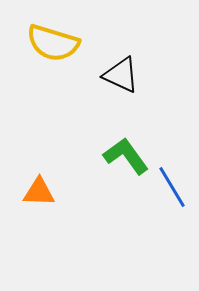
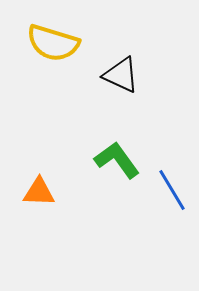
green L-shape: moved 9 px left, 4 px down
blue line: moved 3 px down
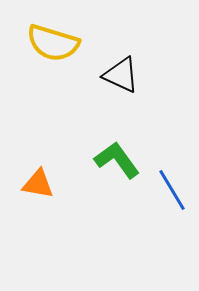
orange triangle: moved 1 px left, 8 px up; rotated 8 degrees clockwise
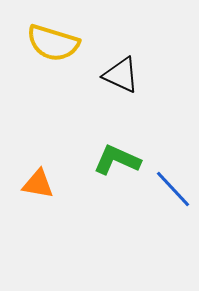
green L-shape: rotated 30 degrees counterclockwise
blue line: moved 1 px right, 1 px up; rotated 12 degrees counterclockwise
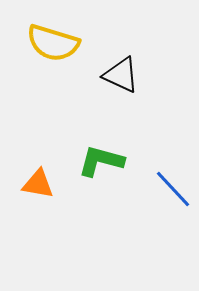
green L-shape: moved 16 px left, 1 px down; rotated 9 degrees counterclockwise
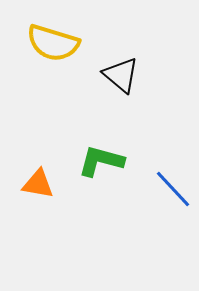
black triangle: rotated 15 degrees clockwise
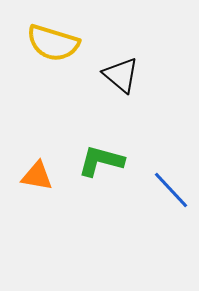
orange triangle: moved 1 px left, 8 px up
blue line: moved 2 px left, 1 px down
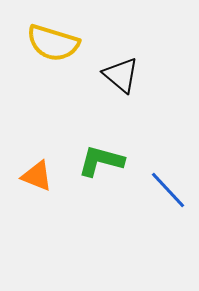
orange triangle: rotated 12 degrees clockwise
blue line: moved 3 px left
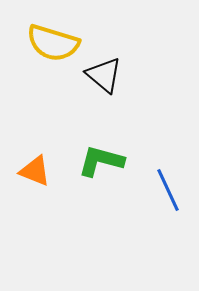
black triangle: moved 17 px left
orange triangle: moved 2 px left, 5 px up
blue line: rotated 18 degrees clockwise
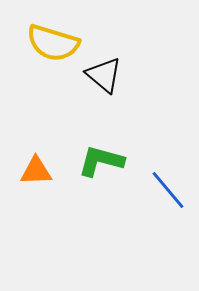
orange triangle: moved 1 px right; rotated 24 degrees counterclockwise
blue line: rotated 15 degrees counterclockwise
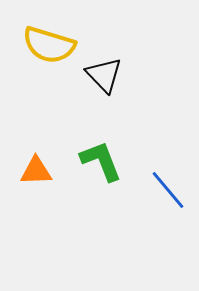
yellow semicircle: moved 4 px left, 2 px down
black triangle: rotated 6 degrees clockwise
green L-shape: rotated 54 degrees clockwise
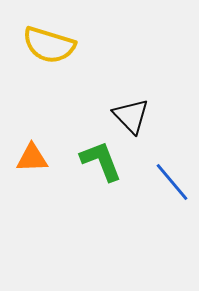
black triangle: moved 27 px right, 41 px down
orange triangle: moved 4 px left, 13 px up
blue line: moved 4 px right, 8 px up
